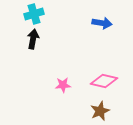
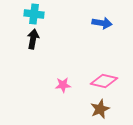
cyan cross: rotated 24 degrees clockwise
brown star: moved 2 px up
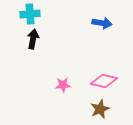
cyan cross: moved 4 px left; rotated 12 degrees counterclockwise
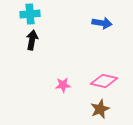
black arrow: moved 1 px left, 1 px down
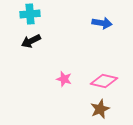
black arrow: moved 1 px left, 1 px down; rotated 126 degrees counterclockwise
pink star: moved 1 px right, 6 px up; rotated 21 degrees clockwise
